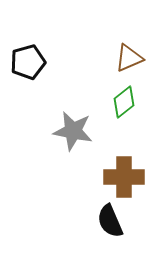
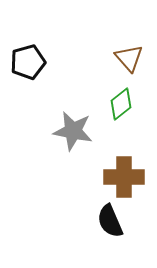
brown triangle: rotated 48 degrees counterclockwise
green diamond: moved 3 px left, 2 px down
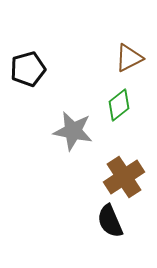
brown triangle: rotated 44 degrees clockwise
black pentagon: moved 7 px down
green diamond: moved 2 px left, 1 px down
brown cross: rotated 33 degrees counterclockwise
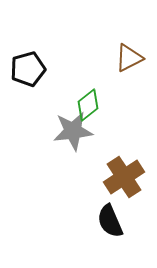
green diamond: moved 31 px left
gray star: rotated 18 degrees counterclockwise
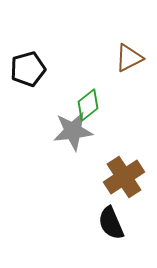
black semicircle: moved 1 px right, 2 px down
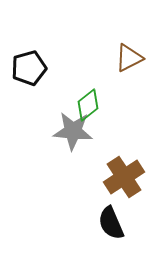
black pentagon: moved 1 px right, 1 px up
gray star: rotated 12 degrees clockwise
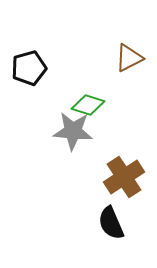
green diamond: rotated 56 degrees clockwise
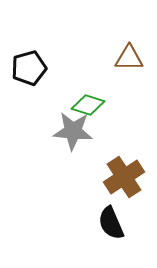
brown triangle: rotated 28 degrees clockwise
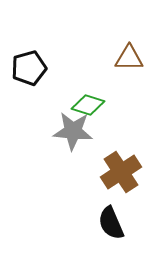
brown cross: moved 3 px left, 5 px up
